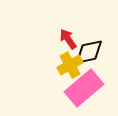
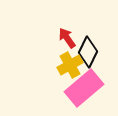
red arrow: moved 1 px left, 1 px up
black diamond: moved 1 px left; rotated 52 degrees counterclockwise
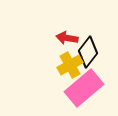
red arrow: rotated 45 degrees counterclockwise
black diamond: rotated 12 degrees clockwise
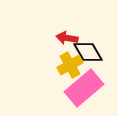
black diamond: rotated 68 degrees counterclockwise
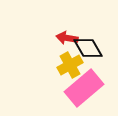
black diamond: moved 4 px up
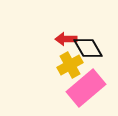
red arrow: moved 1 px left, 1 px down; rotated 10 degrees counterclockwise
pink rectangle: moved 2 px right
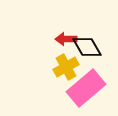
black diamond: moved 1 px left, 1 px up
yellow cross: moved 4 px left, 2 px down
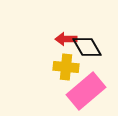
yellow cross: rotated 35 degrees clockwise
pink rectangle: moved 3 px down
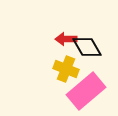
yellow cross: moved 2 px down; rotated 15 degrees clockwise
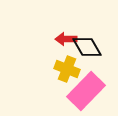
yellow cross: moved 1 px right
pink rectangle: rotated 6 degrees counterclockwise
